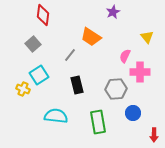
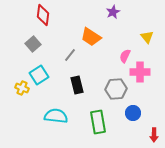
yellow cross: moved 1 px left, 1 px up
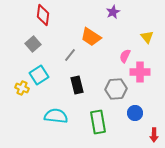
blue circle: moved 2 px right
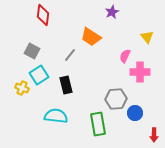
purple star: moved 1 px left
gray square: moved 1 px left, 7 px down; rotated 21 degrees counterclockwise
black rectangle: moved 11 px left
gray hexagon: moved 10 px down
green rectangle: moved 2 px down
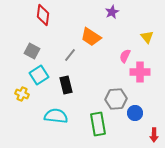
yellow cross: moved 6 px down
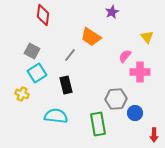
pink semicircle: rotated 16 degrees clockwise
cyan square: moved 2 px left, 2 px up
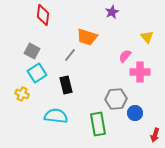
orange trapezoid: moved 4 px left; rotated 15 degrees counterclockwise
red arrow: moved 1 px right; rotated 16 degrees clockwise
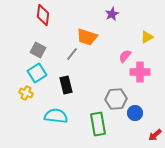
purple star: moved 2 px down
yellow triangle: rotated 40 degrees clockwise
gray square: moved 6 px right, 1 px up
gray line: moved 2 px right, 1 px up
yellow cross: moved 4 px right, 1 px up
red arrow: rotated 32 degrees clockwise
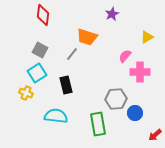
gray square: moved 2 px right
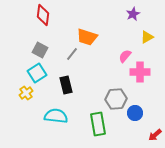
purple star: moved 21 px right
yellow cross: rotated 32 degrees clockwise
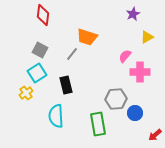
cyan semicircle: rotated 100 degrees counterclockwise
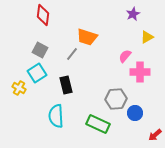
yellow cross: moved 7 px left, 5 px up; rotated 24 degrees counterclockwise
green rectangle: rotated 55 degrees counterclockwise
